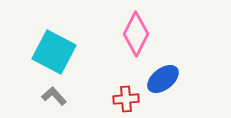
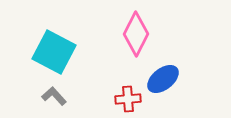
red cross: moved 2 px right
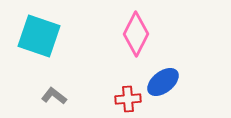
cyan square: moved 15 px left, 16 px up; rotated 9 degrees counterclockwise
blue ellipse: moved 3 px down
gray L-shape: rotated 10 degrees counterclockwise
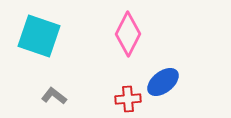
pink diamond: moved 8 px left
